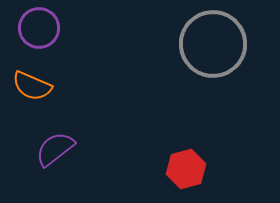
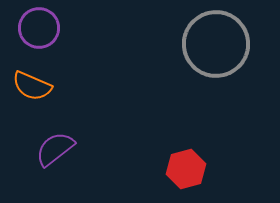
gray circle: moved 3 px right
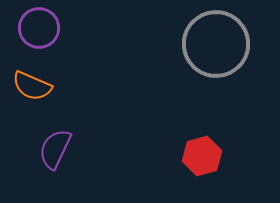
purple semicircle: rotated 27 degrees counterclockwise
red hexagon: moved 16 px right, 13 px up
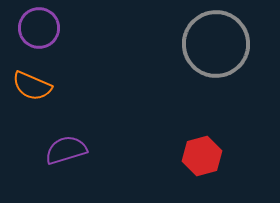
purple semicircle: moved 11 px right, 1 px down; rotated 48 degrees clockwise
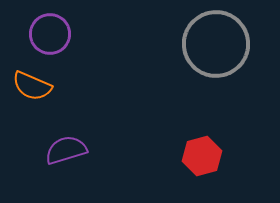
purple circle: moved 11 px right, 6 px down
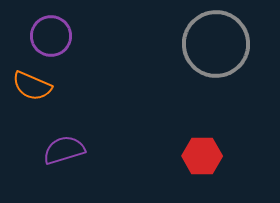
purple circle: moved 1 px right, 2 px down
purple semicircle: moved 2 px left
red hexagon: rotated 15 degrees clockwise
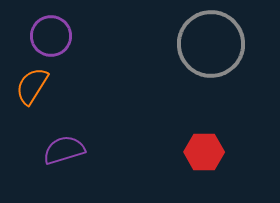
gray circle: moved 5 px left
orange semicircle: rotated 99 degrees clockwise
red hexagon: moved 2 px right, 4 px up
